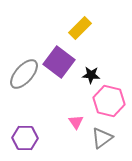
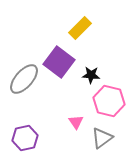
gray ellipse: moved 5 px down
purple hexagon: rotated 15 degrees counterclockwise
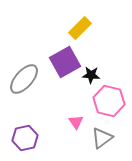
purple square: moved 6 px right; rotated 24 degrees clockwise
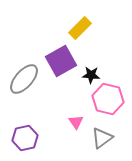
purple square: moved 4 px left, 1 px up
pink hexagon: moved 1 px left, 2 px up
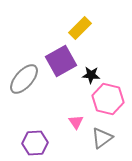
purple hexagon: moved 10 px right, 5 px down; rotated 10 degrees clockwise
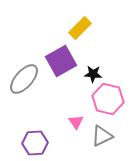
black star: moved 2 px right, 1 px up
gray triangle: moved 2 px up; rotated 10 degrees clockwise
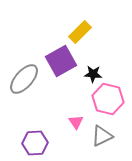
yellow rectangle: moved 4 px down
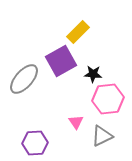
yellow rectangle: moved 2 px left
pink hexagon: rotated 20 degrees counterclockwise
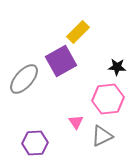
black star: moved 24 px right, 7 px up
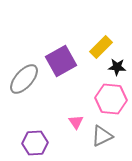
yellow rectangle: moved 23 px right, 15 px down
pink hexagon: moved 3 px right; rotated 12 degrees clockwise
